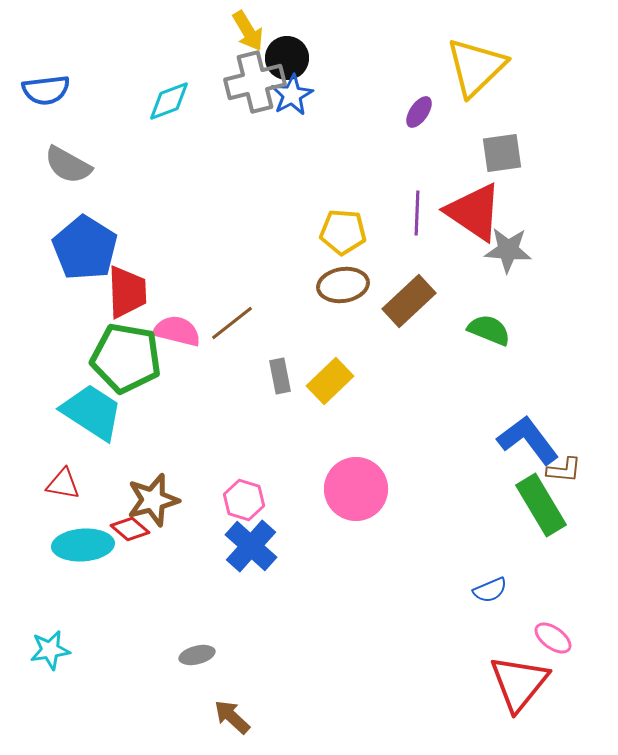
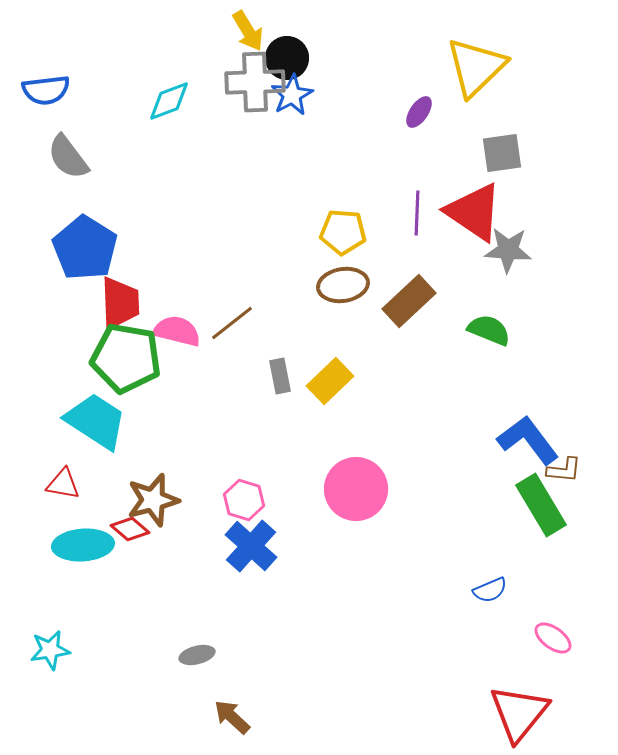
gray cross at (255, 82): rotated 12 degrees clockwise
gray semicircle at (68, 165): moved 8 px up; rotated 24 degrees clockwise
red trapezoid at (127, 292): moved 7 px left, 11 px down
cyan trapezoid at (92, 412): moved 4 px right, 9 px down
red triangle at (519, 683): moved 30 px down
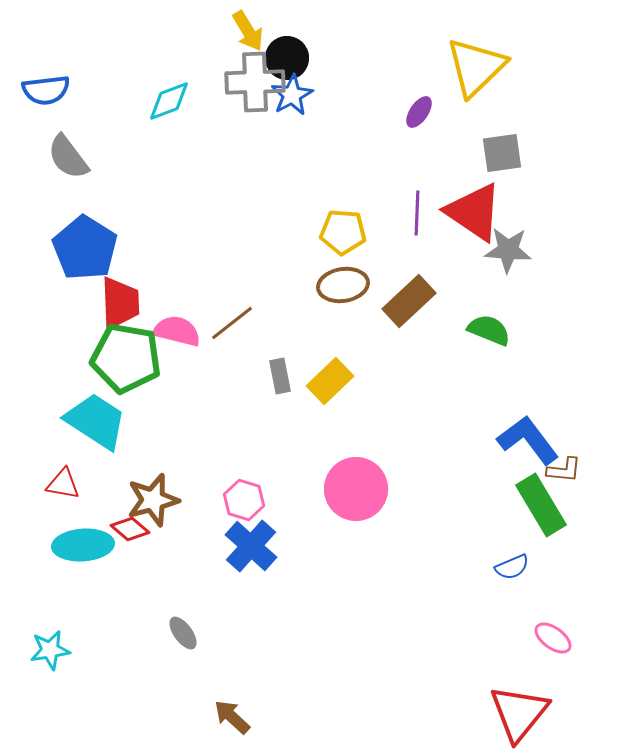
blue semicircle at (490, 590): moved 22 px right, 23 px up
gray ellipse at (197, 655): moved 14 px left, 22 px up; rotated 68 degrees clockwise
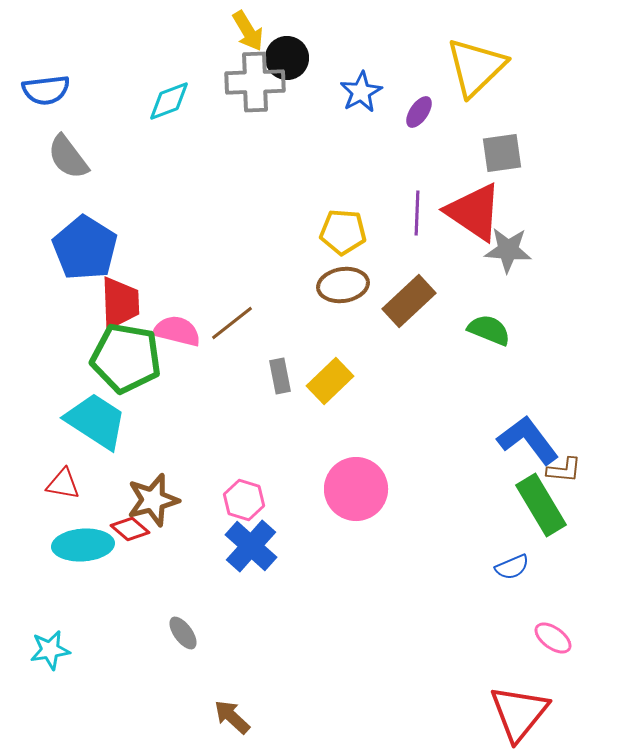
blue star at (292, 95): moved 69 px right, 3 px up
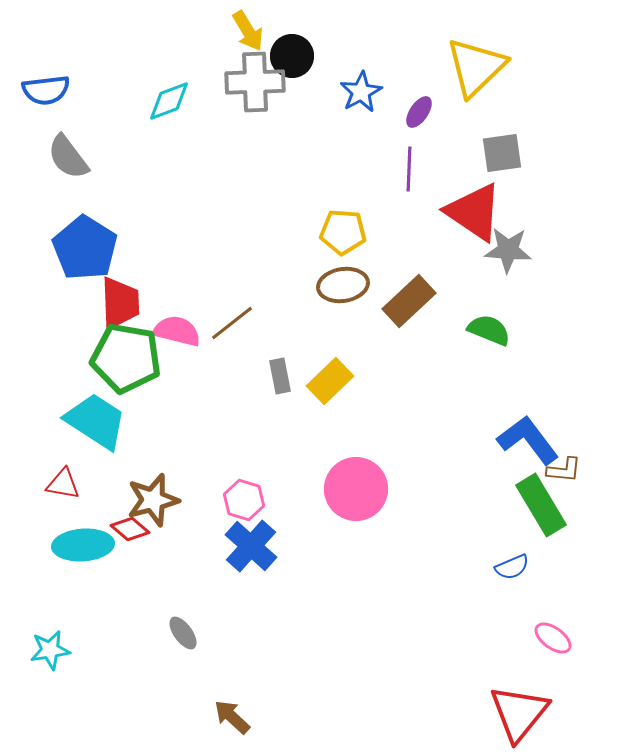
black circle at (287, 58): moved 5 px right, 2 px up
purple line at (417, 213): moved 8 px left, 44 px up
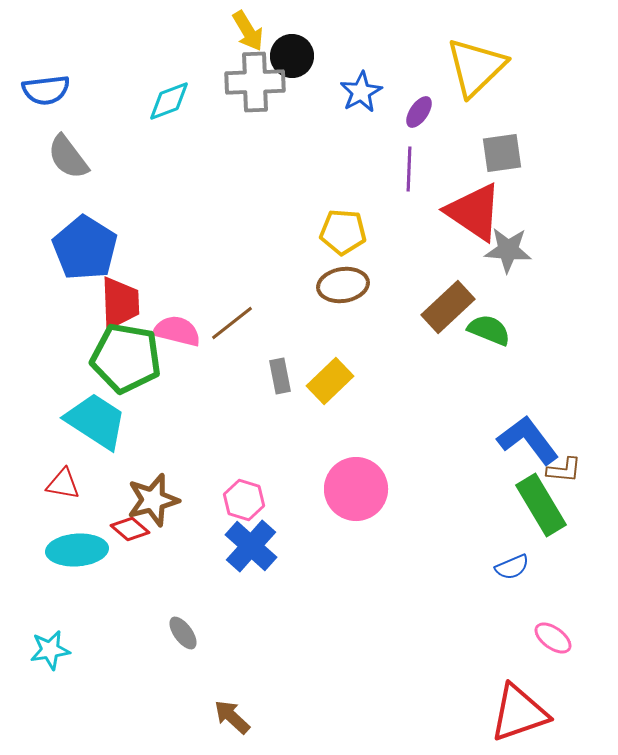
brown rectangle at (409, 301): moved 39 px right, 6 px down
cyan ellipse at (83, 545): moved 6 px left, 5 px down
red triangle at (519, 713): rotated 32 degrees clockwise
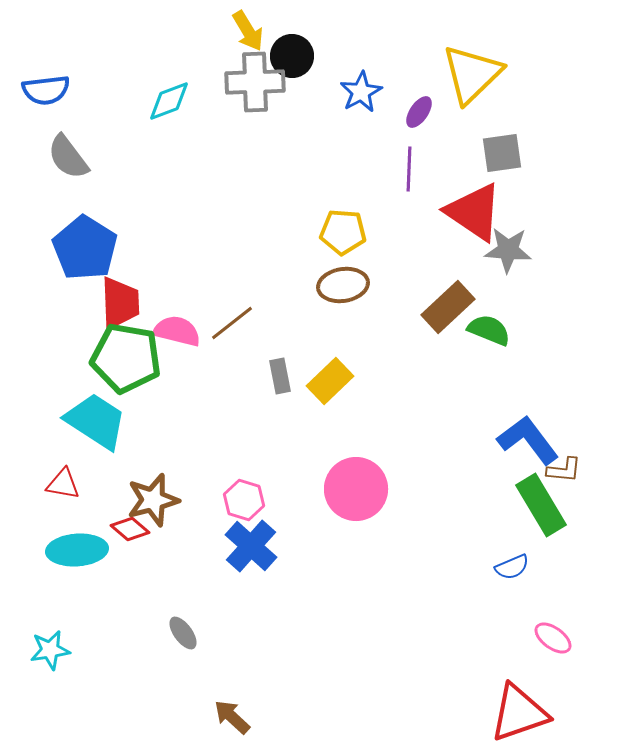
yellow triangle at (476, 67): moved 4 px left, 7 px down
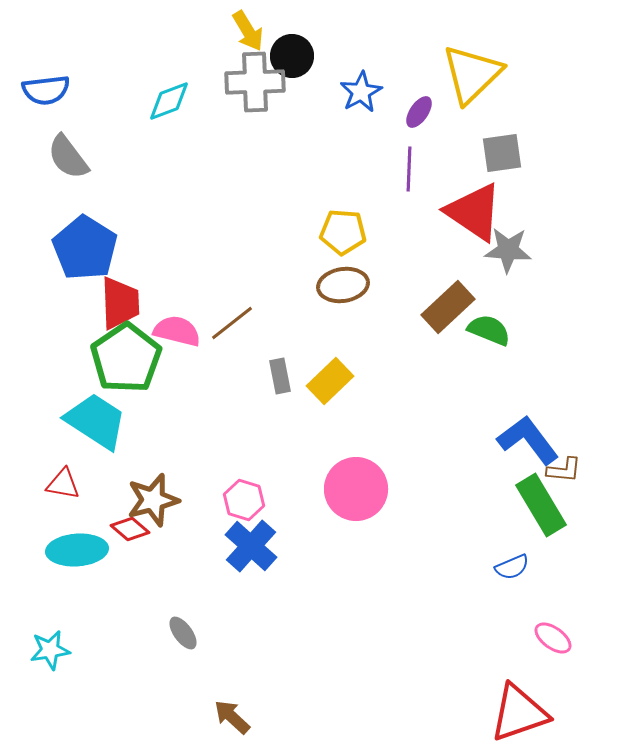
green pentagon at (126, 358): rotated 28 degrees clockwise
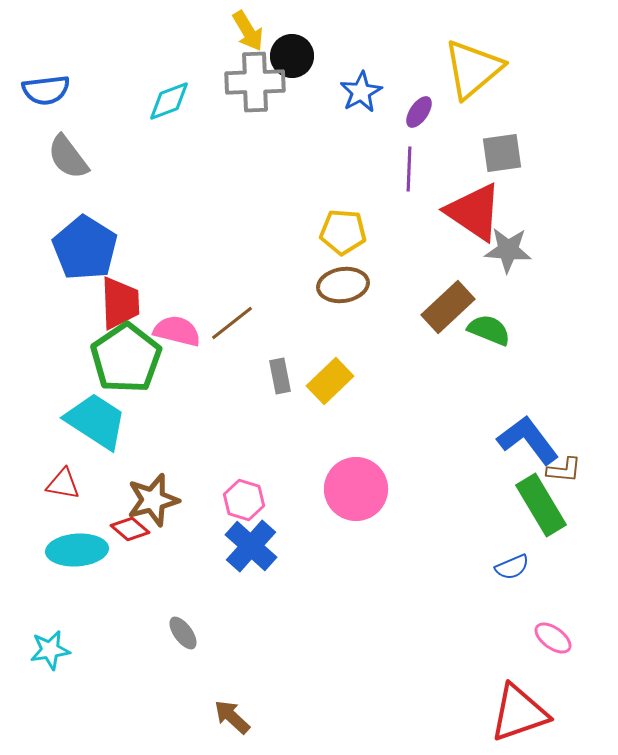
yellow triangle at (472, 74): moved 1 px right, 5 px up; rotated 4 degrees clockwise
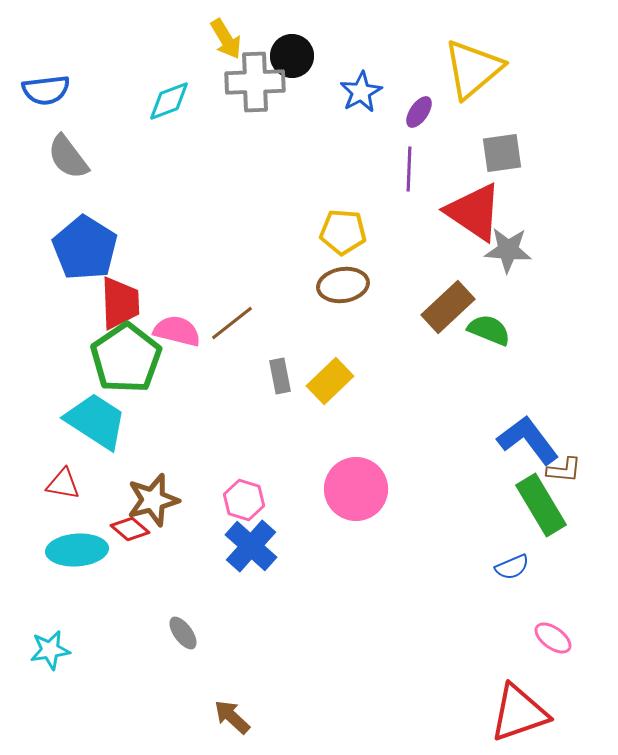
yellow arrow at (248, 31): moved 22 px left, 8 px down
